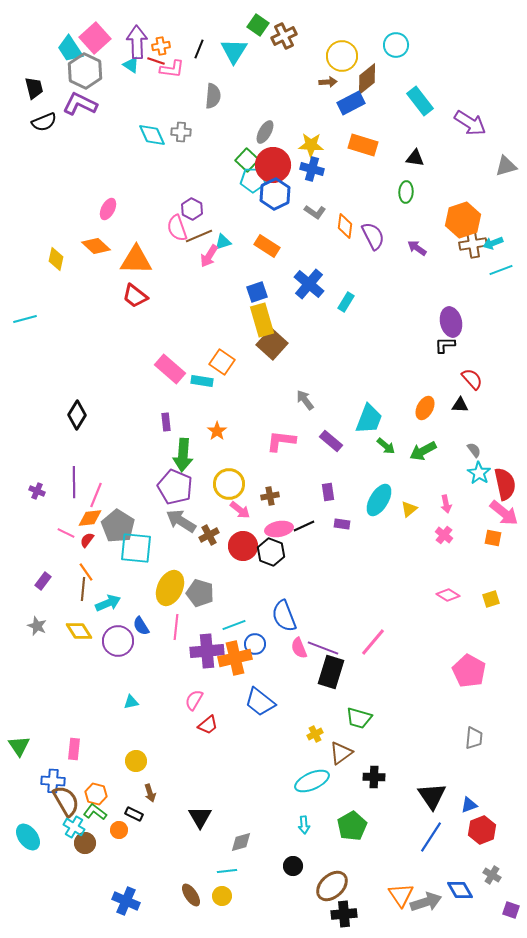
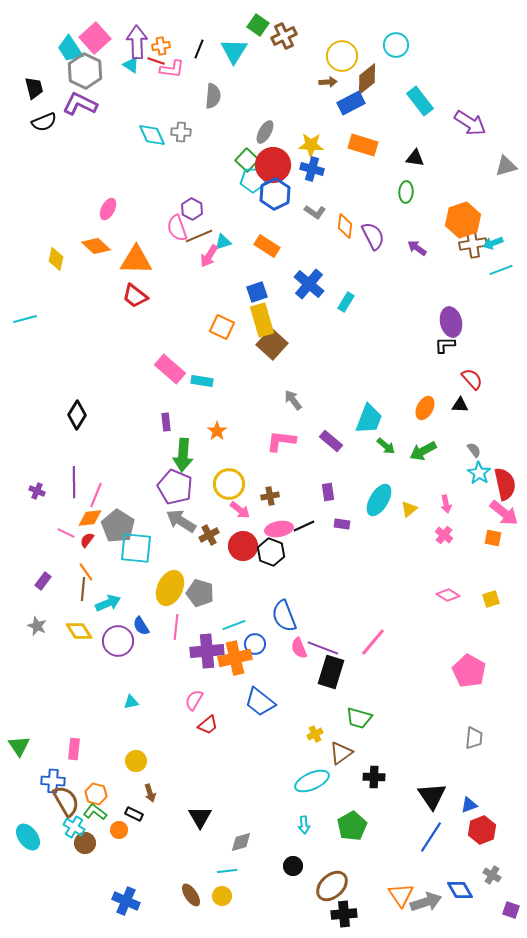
orange square at (222, 362): moved 35 px up; rotated 10 degrees counterclockwise
gray arrow at (305, 400): moved 12 px left
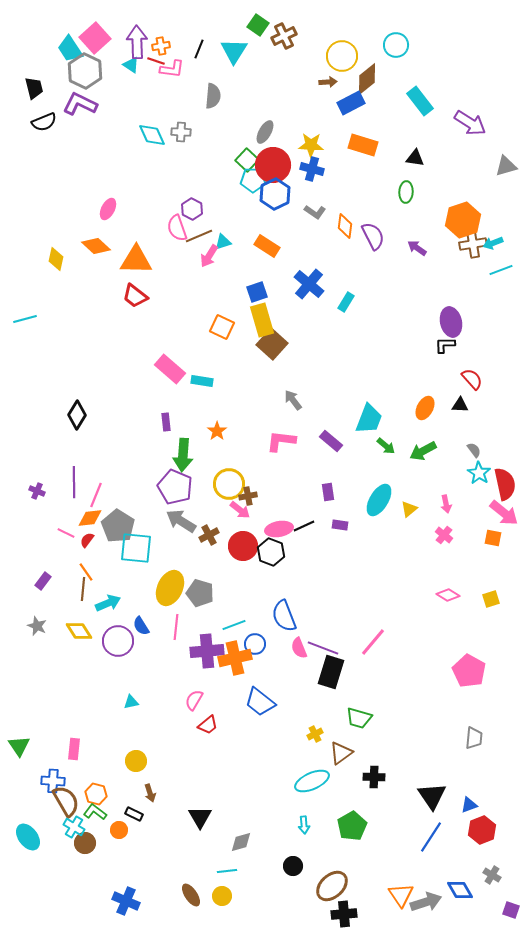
brown cross at (270, 496): moved 22 px left
purple rectangle at (342, 524): moved 2 px left, 1 px down
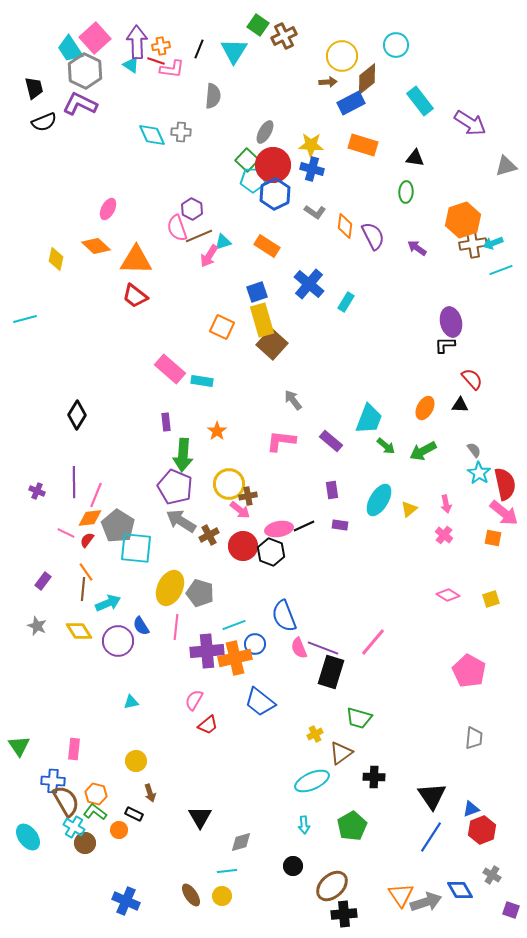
purple rectangle at (328, 492): moved 4 px right, 2 px up
blue triangle at (469, 805): moved 2 px right, 4 px down
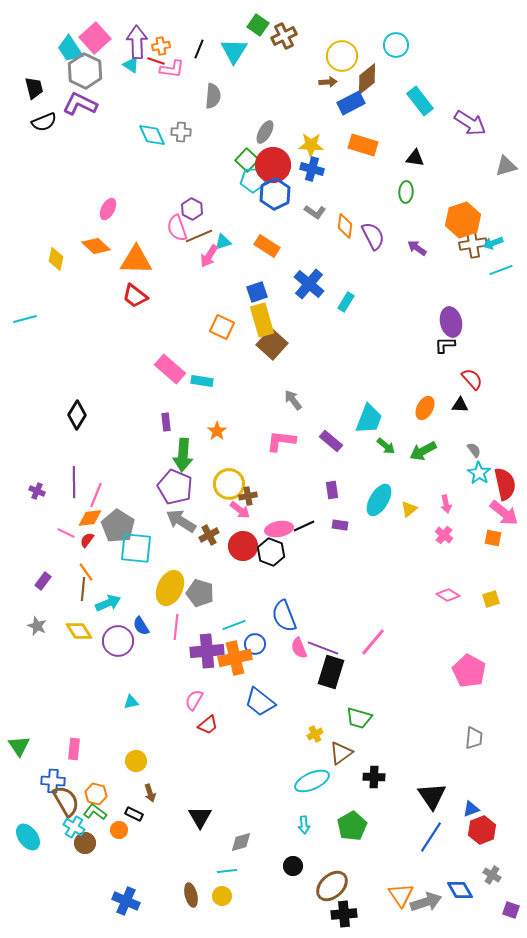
brown ellipse at (191, 895): rotated 20 degrees clockwise
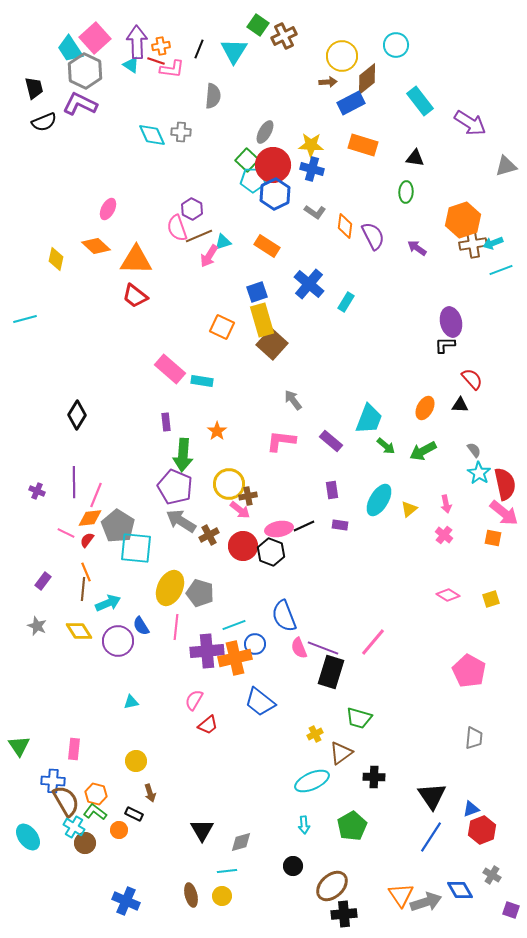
orange line at (86, 572): rotated 12 degrees clockwise
black triangle at (200, 817): moved 2 px right, 13 px down
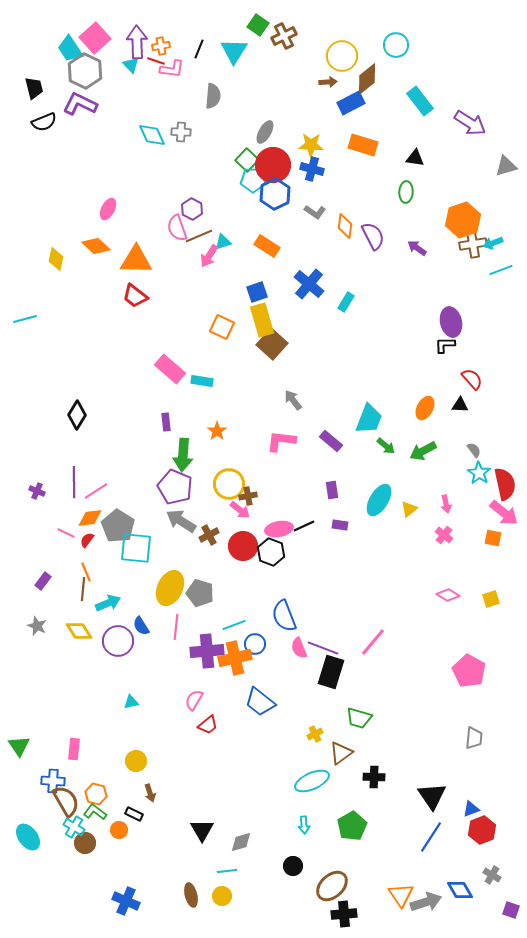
cyan triangle at (131, 65): rotated 12 degrees clockwise
pink line at (96, 495): moved 4 px up; rotated 35 degrees clockwise
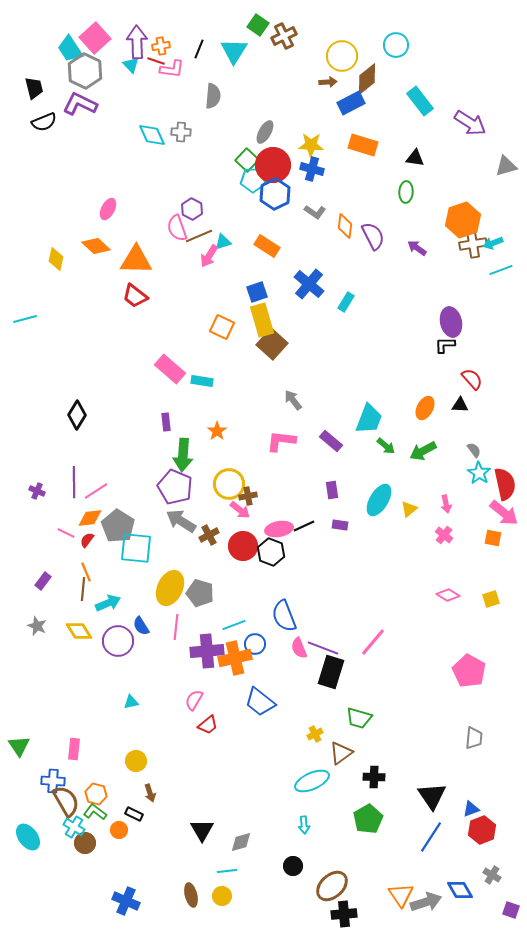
green pentagon at (352, 826): moved 16 px right, 7 px up
